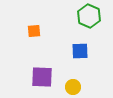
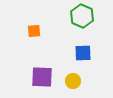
green hexagon: moved 7 px left
blue square: moved 3 px right, 2 px down
yellow circle: moved 6 px up
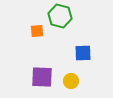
green hexagon: moved 22 px left; rotated 10 degrees counterclockwise
orange square: moved 3 px right
yellow circle: moved 2 px left
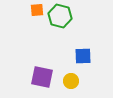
orange square: moved 21 px up
blue square: moved 3 px down
purple square: rotated 10 degrees clockwise
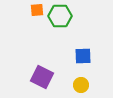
green hexagon: rotated 15 degrees counterclockwise
purple square: rotated 15 degrees clockwise
yellow circle: moved 10 px right, 4 px down
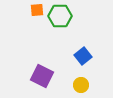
blue square: rotated 36 degrees counterclockwise
purple square: moved 1 px up
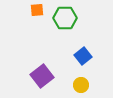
green hexagon: moved 5 px right, 2 px down
purple square: rotated 25 degrees clockwise
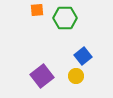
yellow circle: moved 5 px left, 9 px up
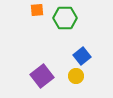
blue square: moved 1 px left
